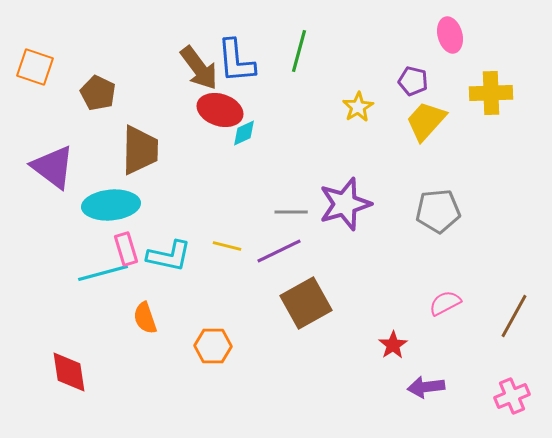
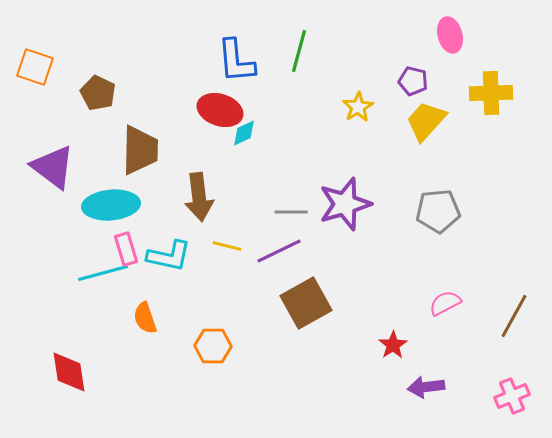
brown arrow: moved 129 px down; rotated 30 degrees clockwise
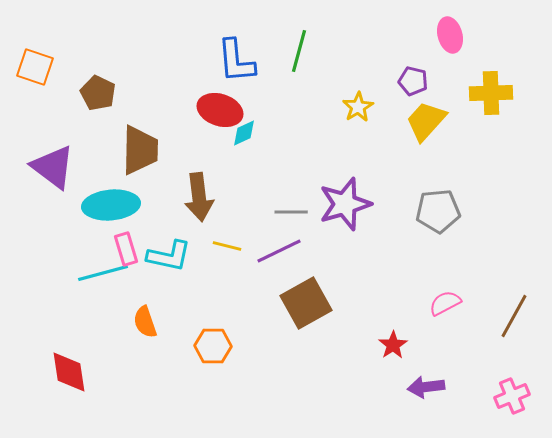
orange semicircle: moved 4 px down
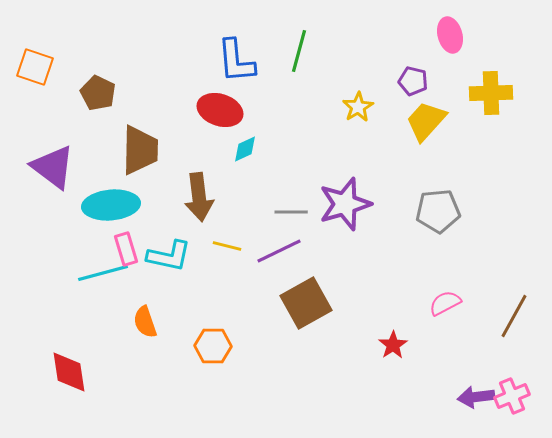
cyan diamond: moved 1 px right, 16 px down
purple arrow: moved 50 px right, 10 px down
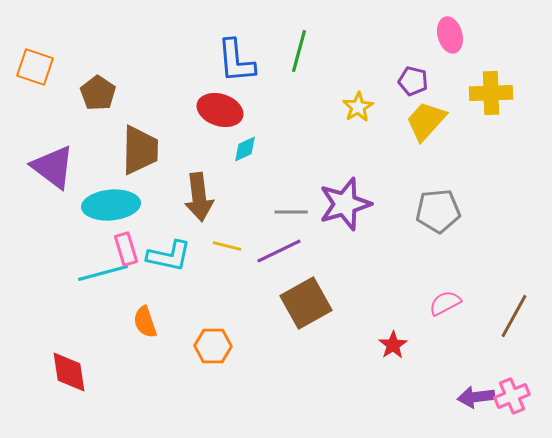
brown pentagon: rotated 8 degrees clockwise
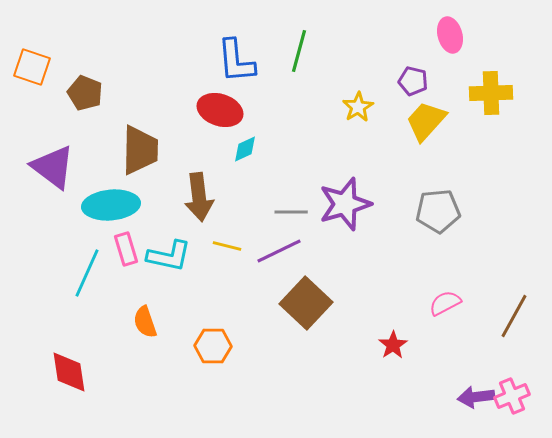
orange square: moved 3 px left
brown pentagon: moved 13 px left; rotated 12 degrees counterclockwise
cyan line: moved 16 px left; rotated 51 degrees counterclockwise
brown square: rotated 18 degrees counterclockwise
